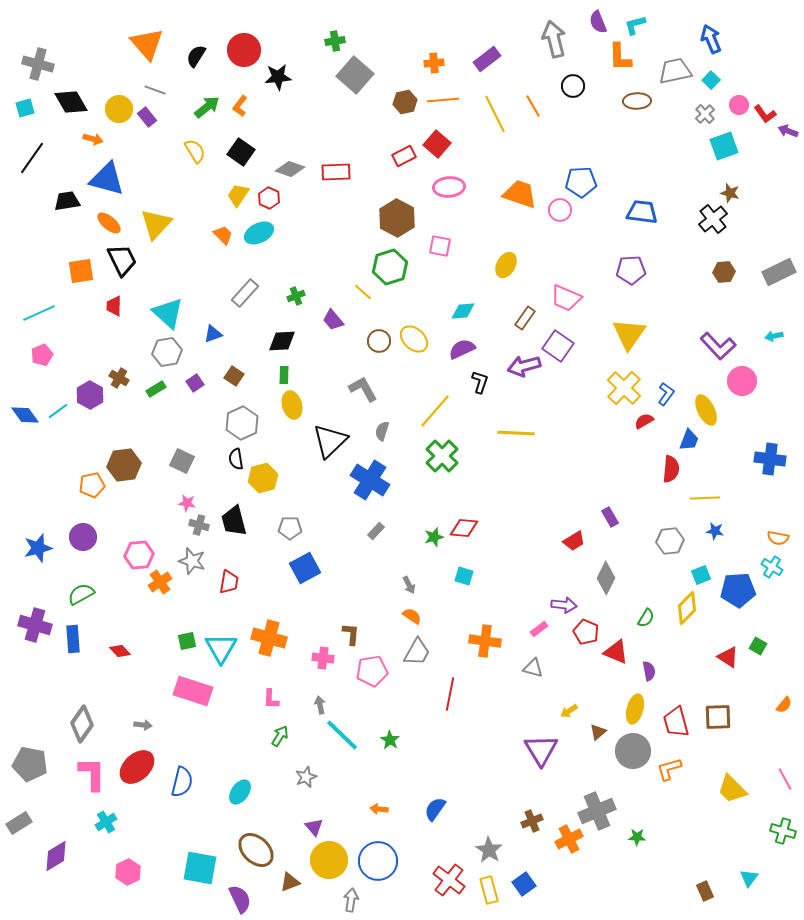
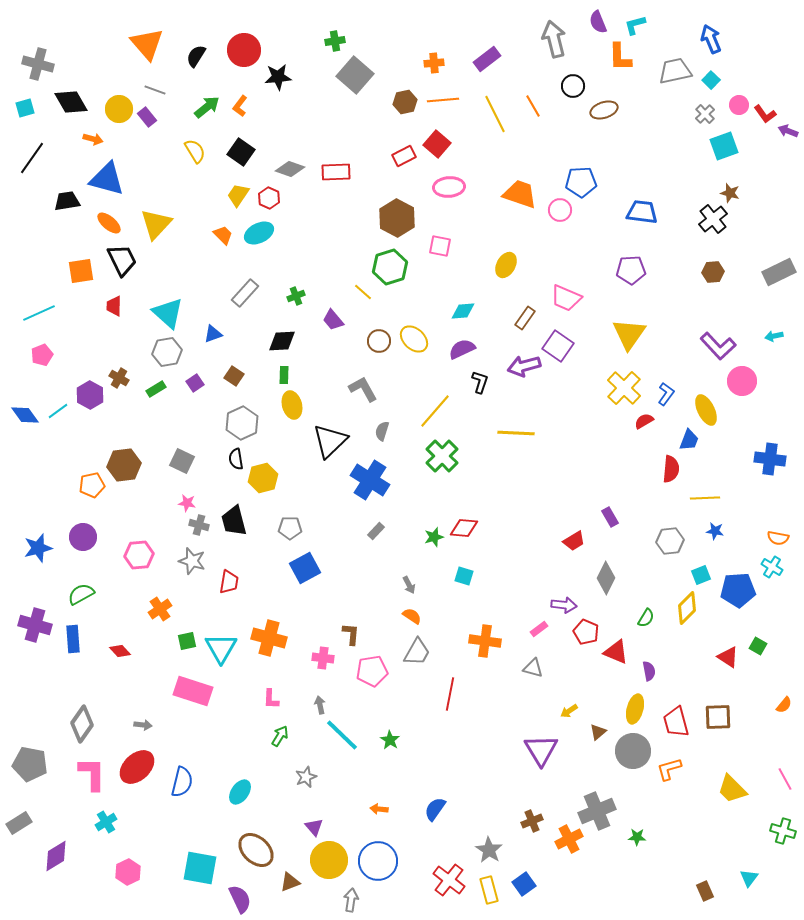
brown ellipse at (637, 101): moved 33 px left, 9 px down; rotated 16 degrees counterclockwise
brown hexagon at (724, 272): moved 11 px left
orange cross at (160, 582): moved 27 px down
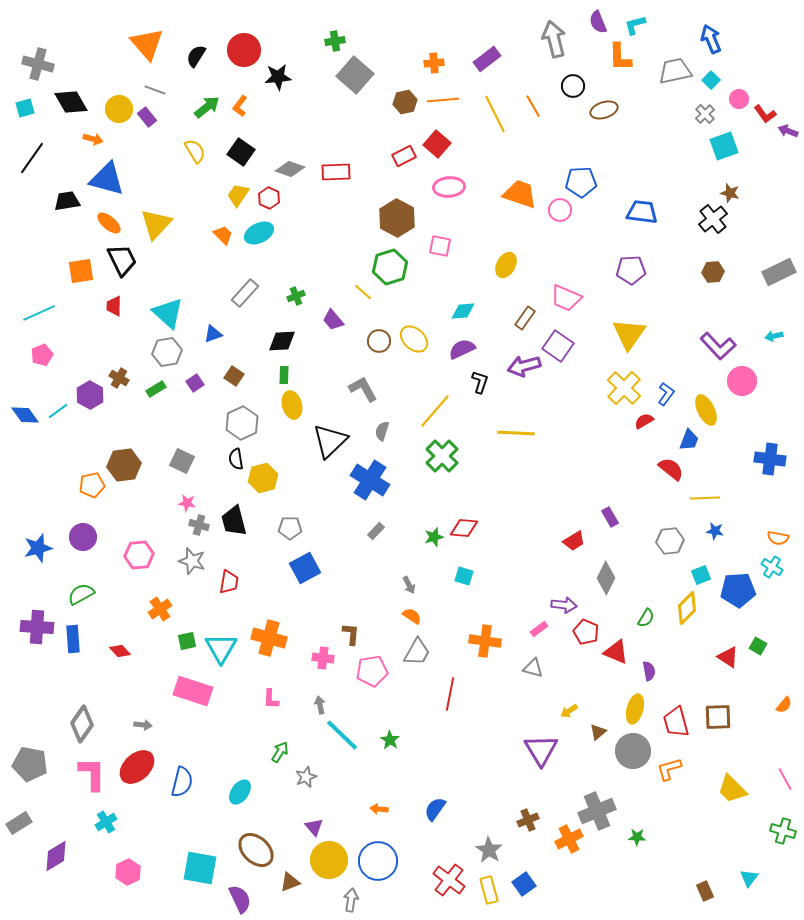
pink circle at (739, 105): moved 6 px up
red semicircle at (671, 469): rotated 56 degrees counterclockwise
purple cross at (35, 625): moved 2 px right, 2 px down; rotated 12 degrees counterclockwise
green arrow at (280, 736): moved 16 px down
brown cross at (532, 821): moved 4 px left, 1 px up
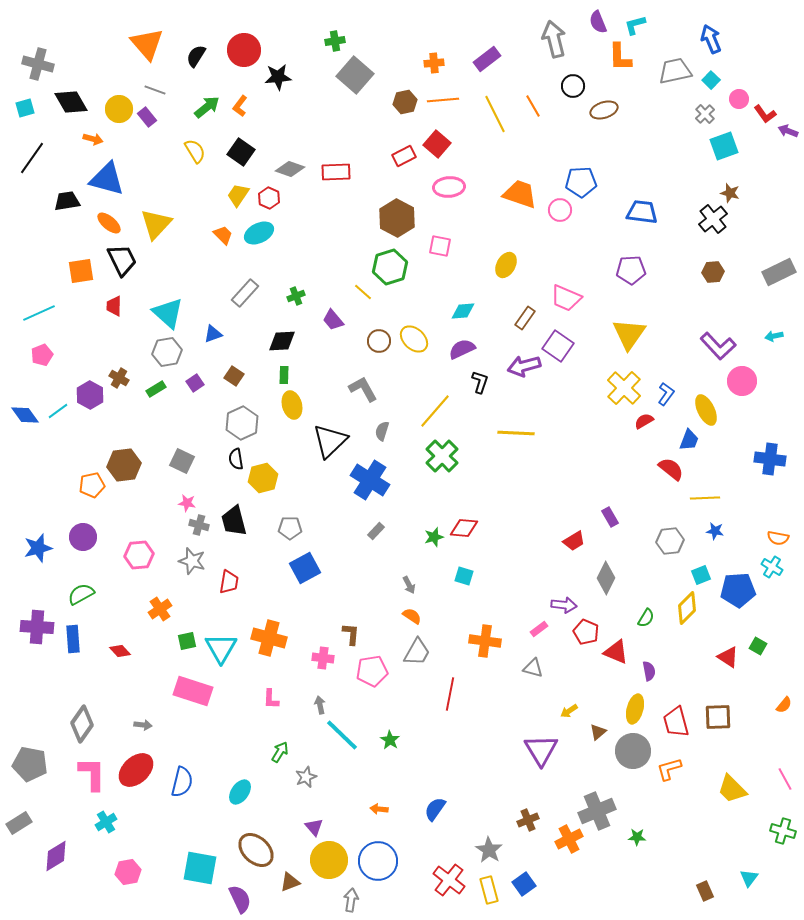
red ellipse at (137, 767): moved 1 px left, 3 px down
pink hexagon at (128, 872): rotated 15 degrees clockwise
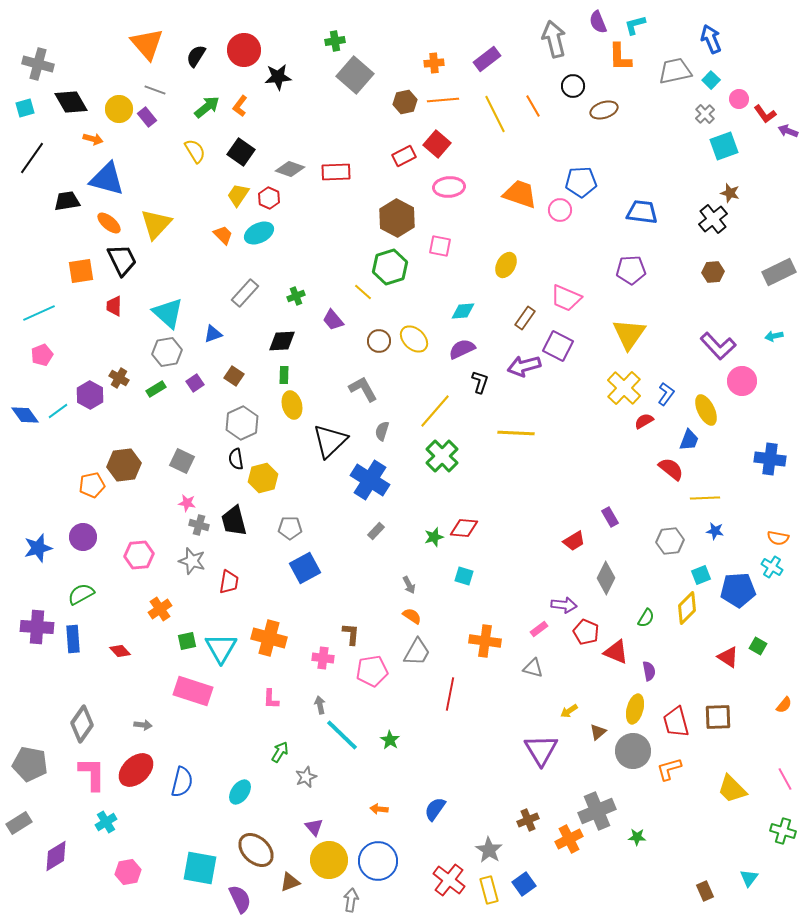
purple square at (558, 346): rotated 8 degrees counterclockwise
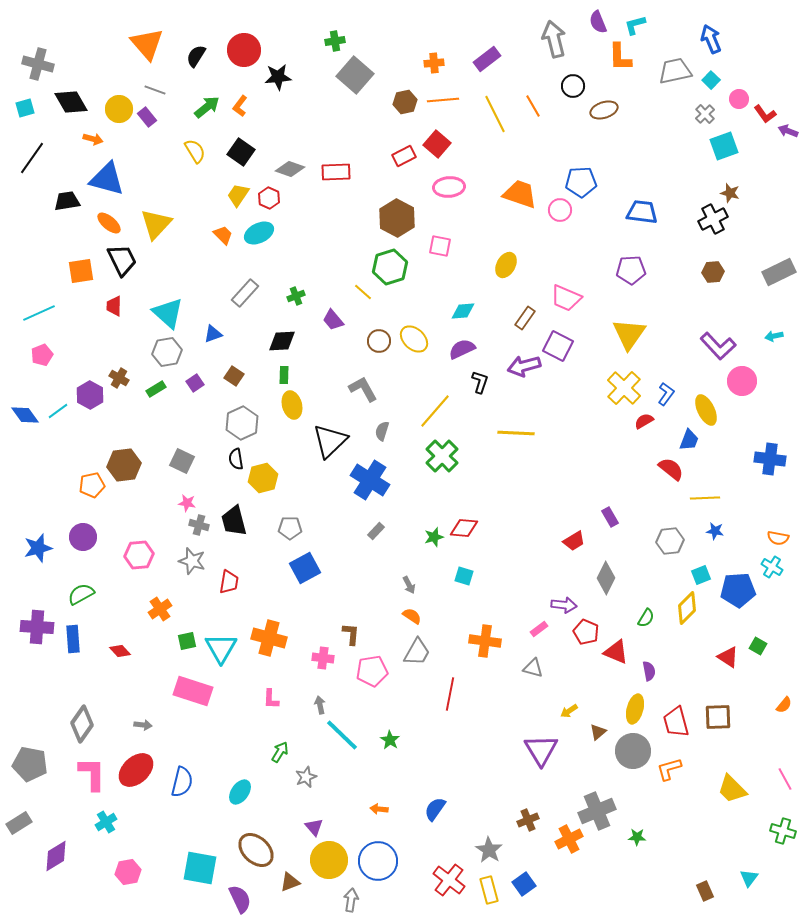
black cross at (713, 219): rotated 12 degrees clockwise
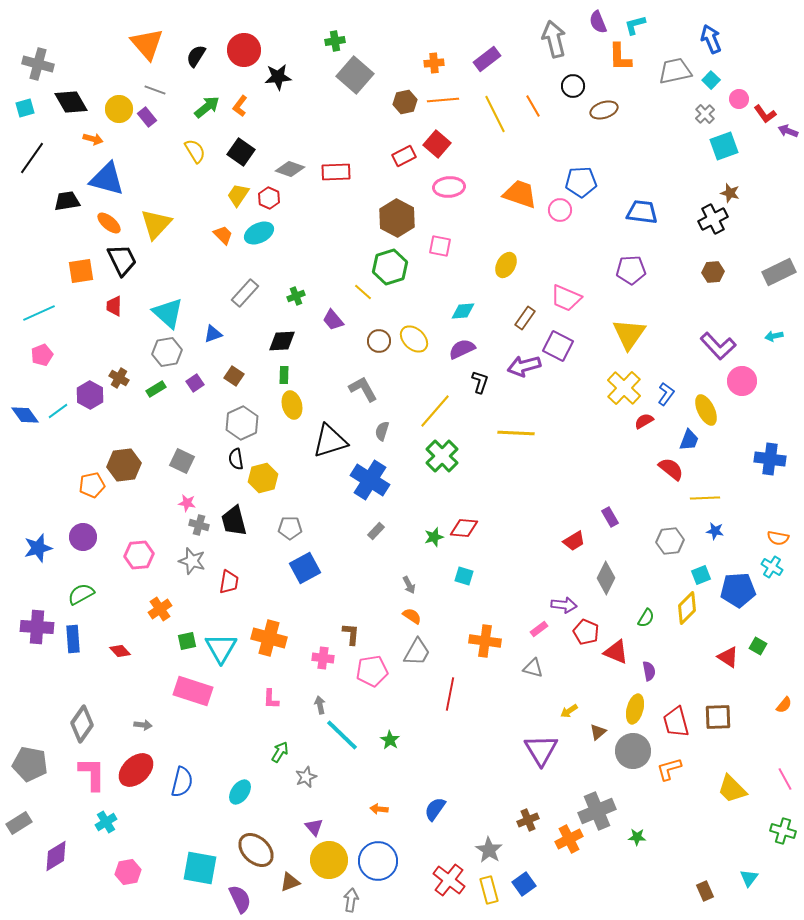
black triangle at (330, 441): rotated 27 degrees clockwise
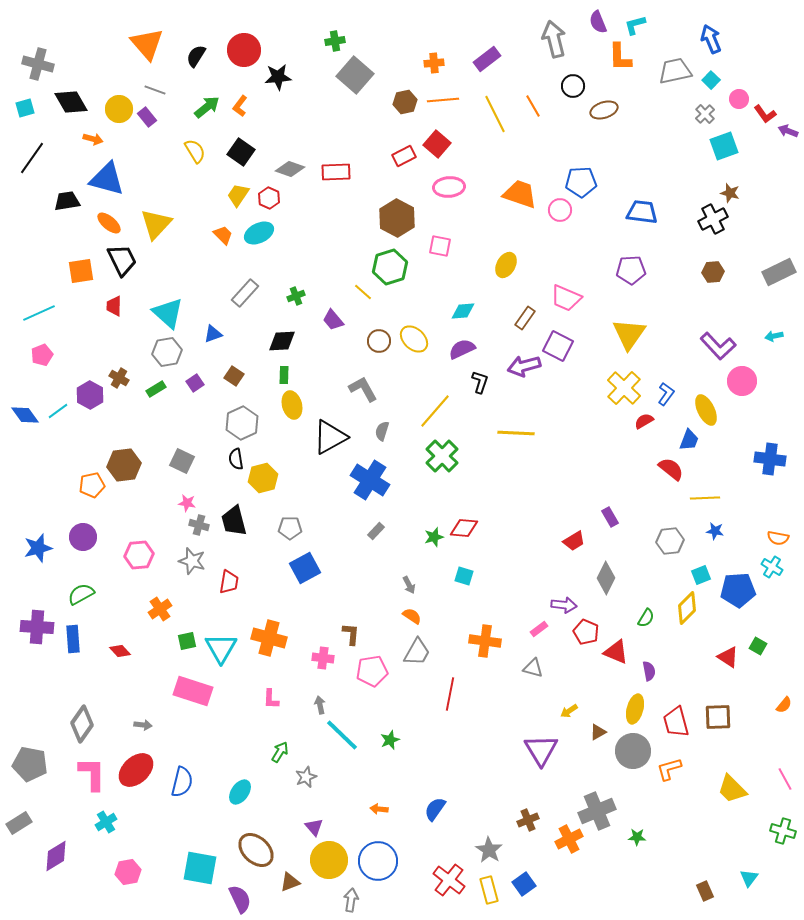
black triangle at (330, 441): moved 4 px up; rotated 12 degrees counterclockwise
brown triangle at (598, 732): rotated 12 degrees clockwise
green star at (390, 740): rotated 18 degrees clockwise
